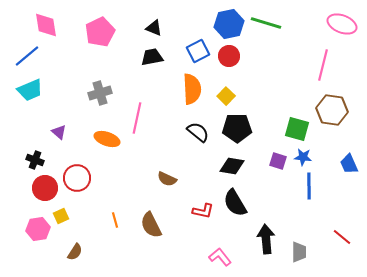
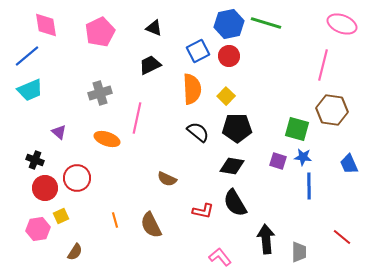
black trapezoid at (152, 57): moved 2 px left, 8 px down; rotated 15 degrees counterclockwise
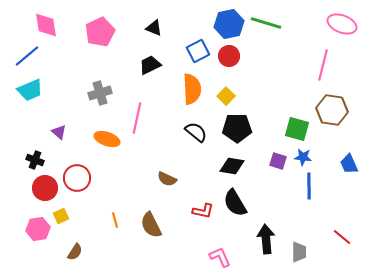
black semicircle at (198, 132): moved 2 px left
pink L-shape at (220, 257): rotated 15 degrees clockwise
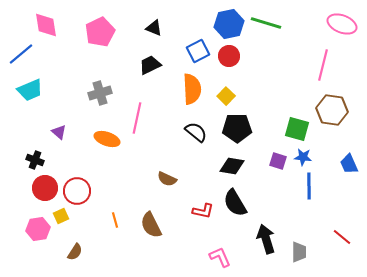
blue line at (27, 56): moved 6 px left, 2 px up
red circle at (77, 178): moved 13 px down
black arrow at (266, 239): rotated 12 degrees counterclockwise
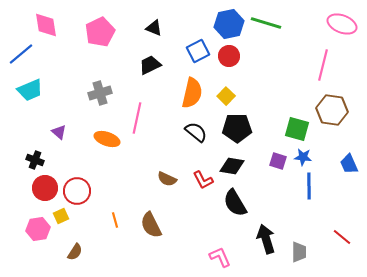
orange semicircle at (192, 89): moved 4 px down; rotated 16 degrees clockwise
red L-shape at (203, 211): moved 31 px up; rotated 50 degrees clockwise
